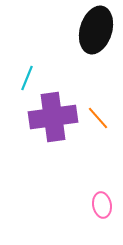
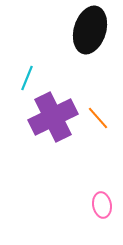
black ellipse: moved 6 px left
purple cross: rotated 18 degrees counterclockwise
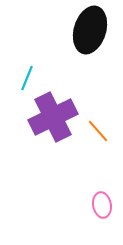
orange line: moved 13 px down
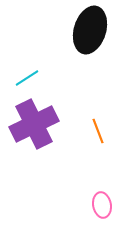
cyan line: rotated 35 degrees clockwise
purple cross: moved 19 px left, 7 px down
orange line: rotated 20 degrees clockwise
